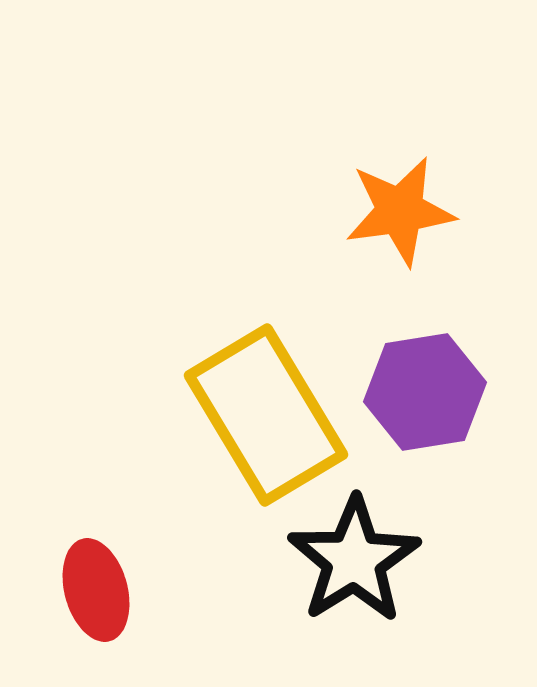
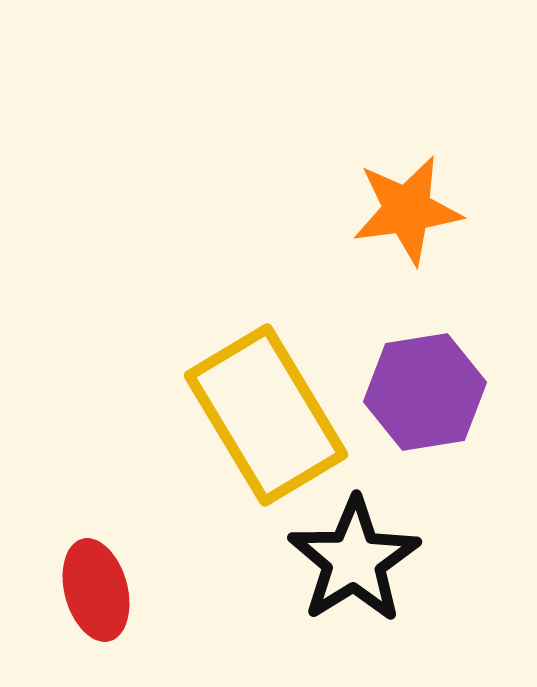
orange star: moved 7 px right, 1 px up
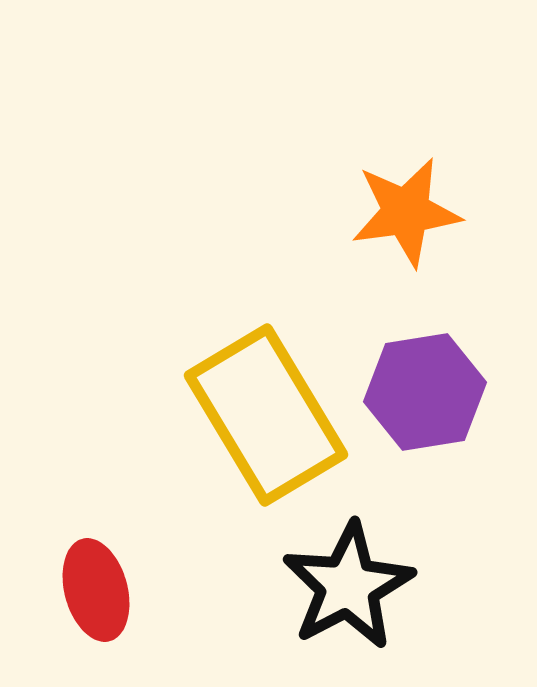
orange star: moved 1 px left, 2 px down
black star: moved 6 px left, 26 px down; rotated 4 degrees clockwise
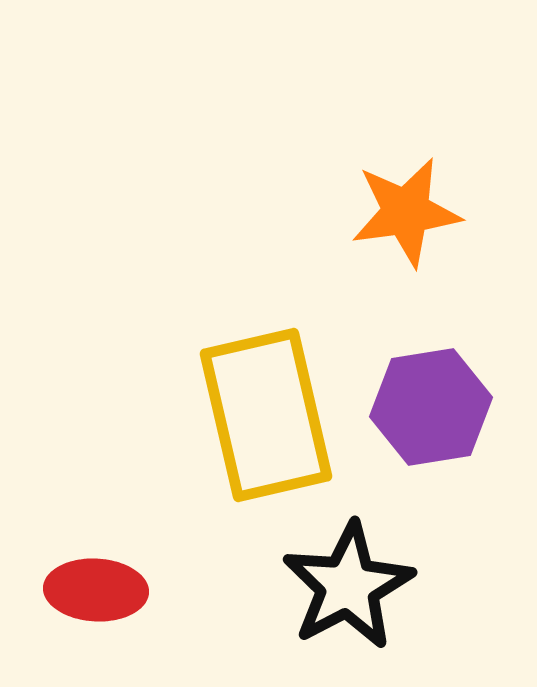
purple hexagon: moved 6 px right, 15 px down
yellow rectangle: rotated 18 degrees clockwise
red ellipse: rotated 72 degrees counterclockwise
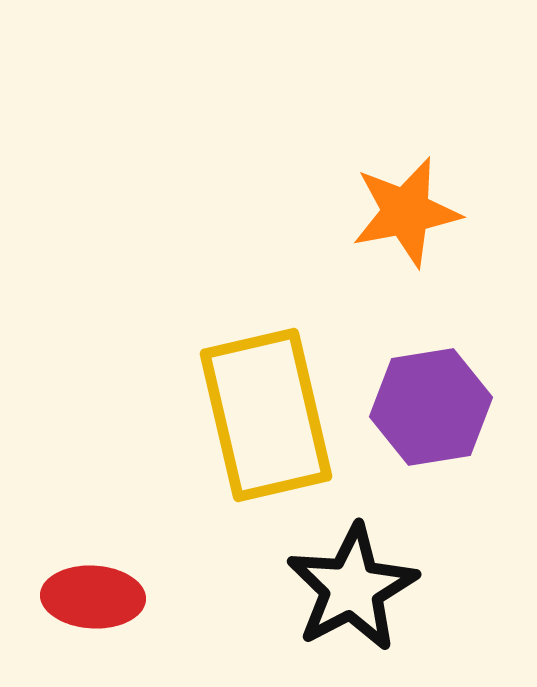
orange star: rotated 3 degrees counterclockwise
black star: moved 4 px right, 2 px down
red ellipse: moved 3 px left, 7 px down
